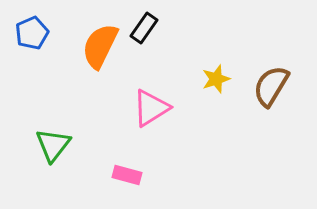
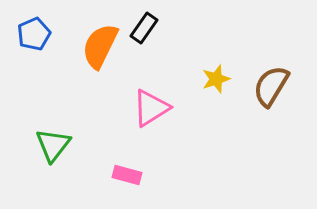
blue pentagon: moved 2 px right, 1 px down
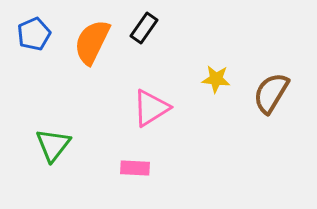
orange semicircle: moved 8 px left, 4 px up
yellow star: rotated 24 degrees clockwise
brown semicircle: moved 7 px down
pink rectangle: moved 8 px right, 7 px up; rotated 12 degrees counterclockwise
